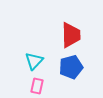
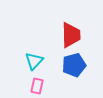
blue pentagon: moved 3 px right, 2 px up
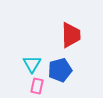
cyan triangle: moved 2 px left, 3 px down; rotated 12 degrees counterclockwise
blue pentagon: moved 14 px left, 5 px down
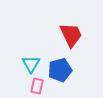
red trapezoid: rotated 24 degrees counterclockwise
cyan triangle: moved 1 px left
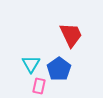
blue pentagon: moved 1 px left, 1 px up; rotated 20 degrees counterclockwise
pink rectangle: moved 2 px right
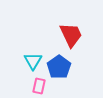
cyan triangle: moved 2 px right, 3 px up
blue pentagon: moved 2 px up
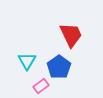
cyan triangle: moved 6 px left
pink rectangle: moved 2 px right; rotated 42 degrees clockwise
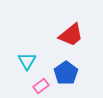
red trapezoid: rotated 76 degrees clockwise
blue pentagon: moved 7 px right, 6 px down
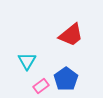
blue pentagon: moved 6 px down
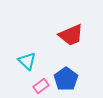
red trapezoid: rotated 16 degrees clockwise
cyan triangle: rotated 18 degrees counterclockwise
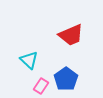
cyan triangle: moved 2 px right, 1 px up
pink rectangle: rotated 21 degrees counterclockwise
